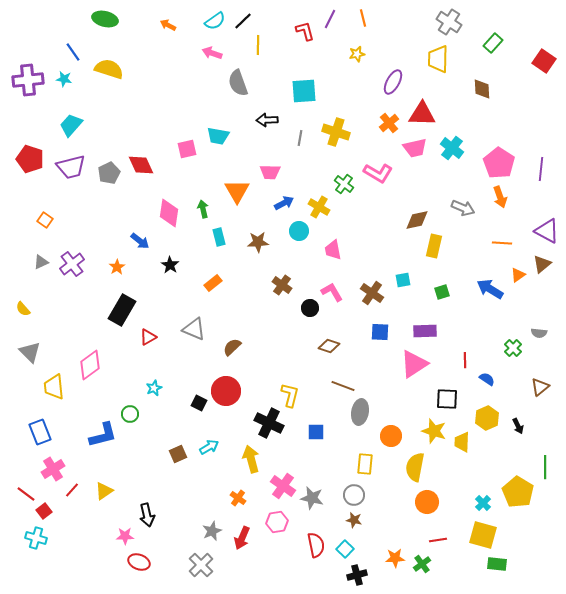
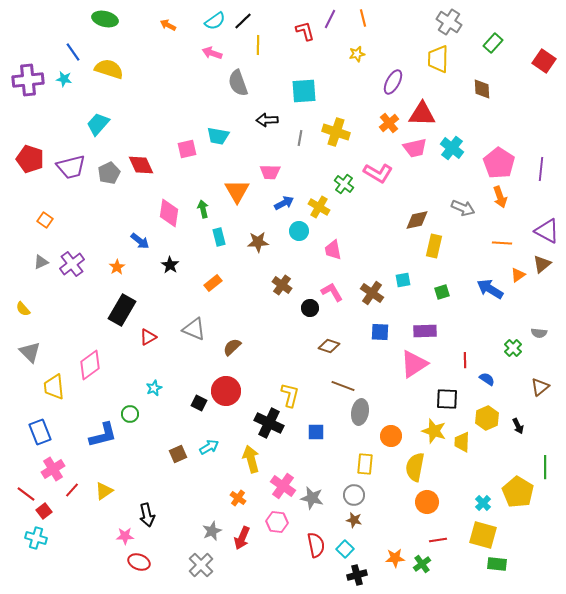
cyan trapezoid at (71, 125): moved 27 px right, 1 px up
pink hexagon at (277, 522): rotated 15 degrees clockwise
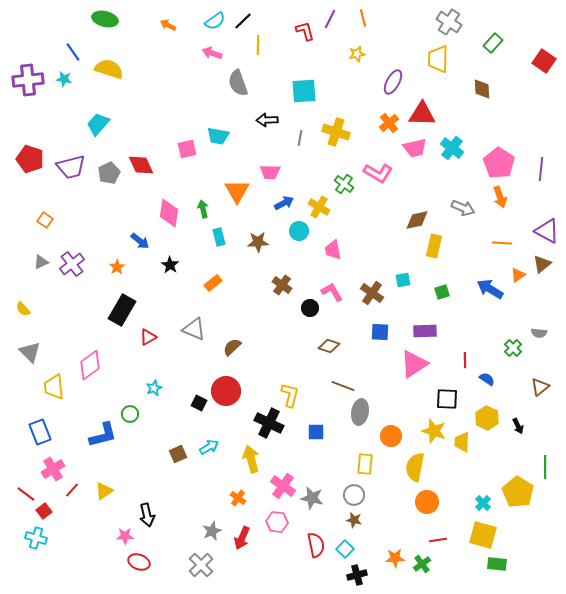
yellow hexagon at (487, 418): rotated 10 degrees counterclockwise
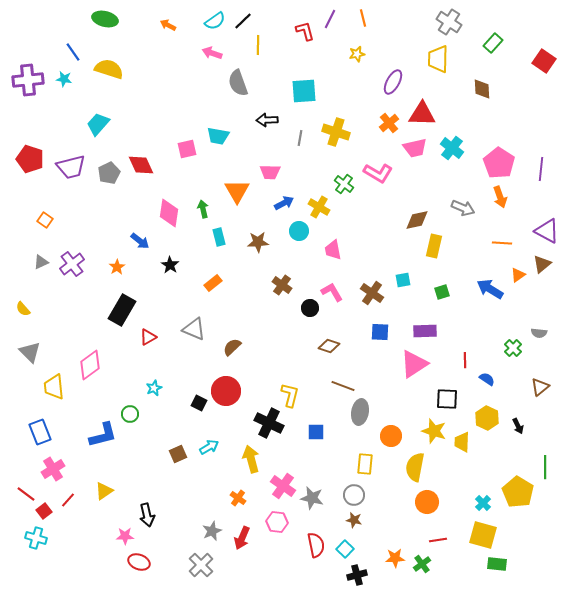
red line at (72, 490): moved 4 px left, 10 px down
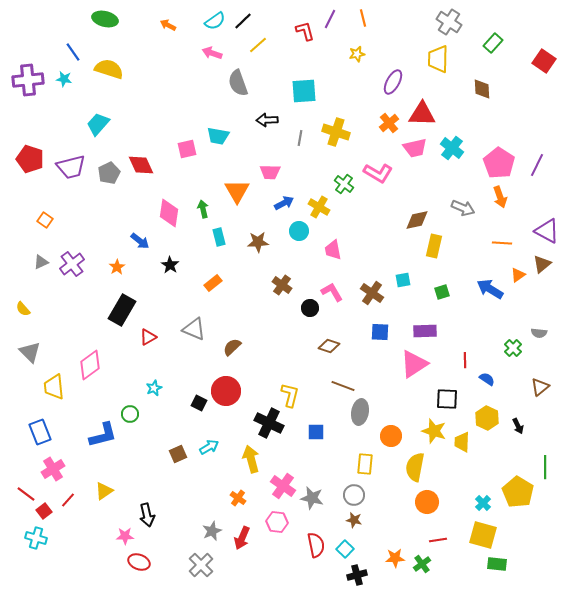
yellow line at (258, 45): rotated 48 degrees clockwise
purple line at (541, 169): moved 4 px left, 4 px up; rotated 20 degrees clockwise
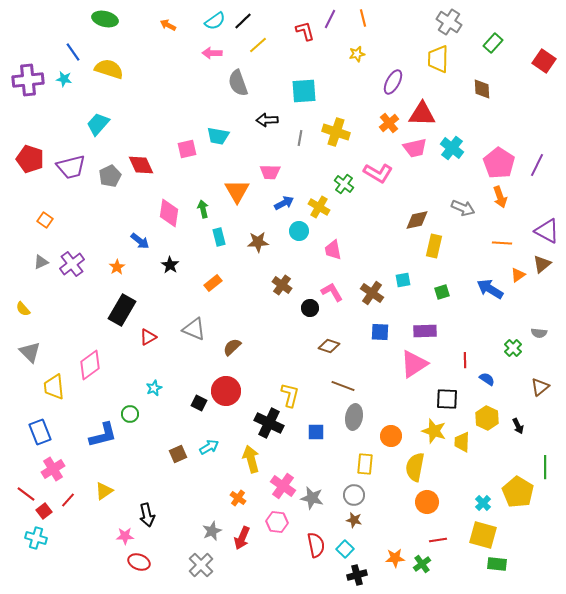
pink arrow at (212, 53): rotated 18 degrees counterclockwise
gray pentagon at (109, 173): moved 1 px right, 3 px down
gray ellipse at (360, 412): moved 6 px left, 5 px down
